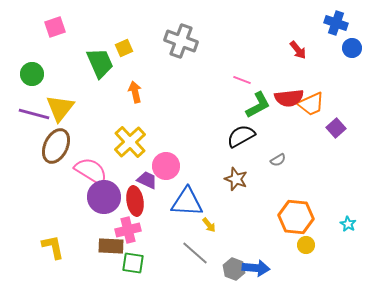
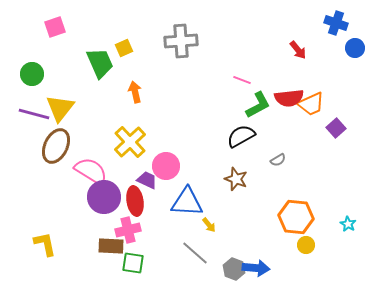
gray cross: rotated 24 degrees counterclockwise
blue circle: moved 3 px right
yellow L-shape: moved 8 px left, 3 px up
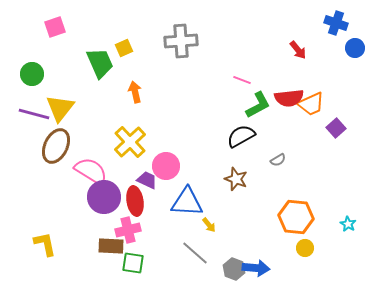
yellow circle: moved 1 px left, 3 px down
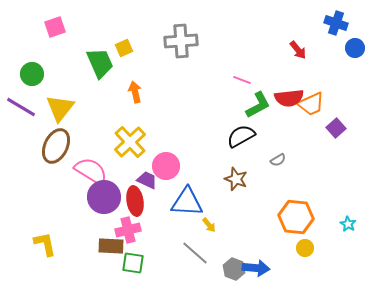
purple line: moved 13 px left, 7 px up; rotated 16 degrees clockwise
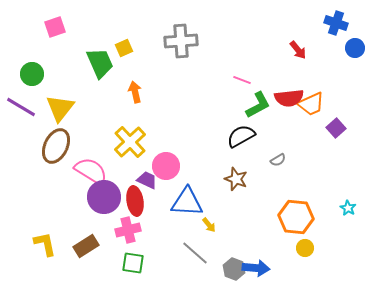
cyan star: moved 16 px up
brown rectangle: moved 25 px left; rotated 35 degrees counterclockwise
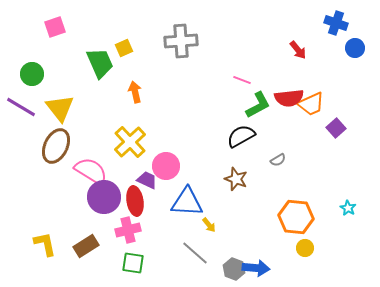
yellow triangle: rotated 16 degrees counterclockwise
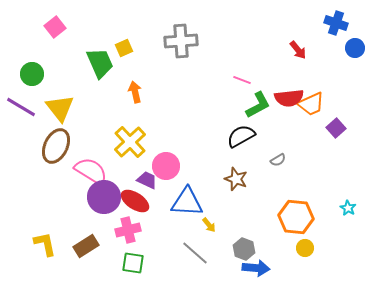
pink square: rotated 20 degrees counterclockwise
red ellipse: rotated 48 degrees counterclockwise
gray hexagon: moved 10 px right, 20 px up
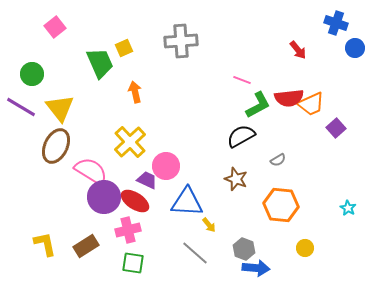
orange hexagon: moved 15 px left, 12 px up
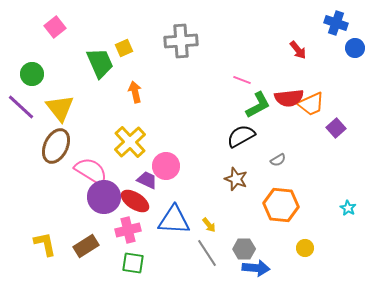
purple line: rotated 12 degrees clockwise
blue triangle: moved 13 px left, 18 px down
gray hexagon: rotated 20 degrees counterclockwise
gray line: moved 12 px right; rotated 16 degrees clockwise
